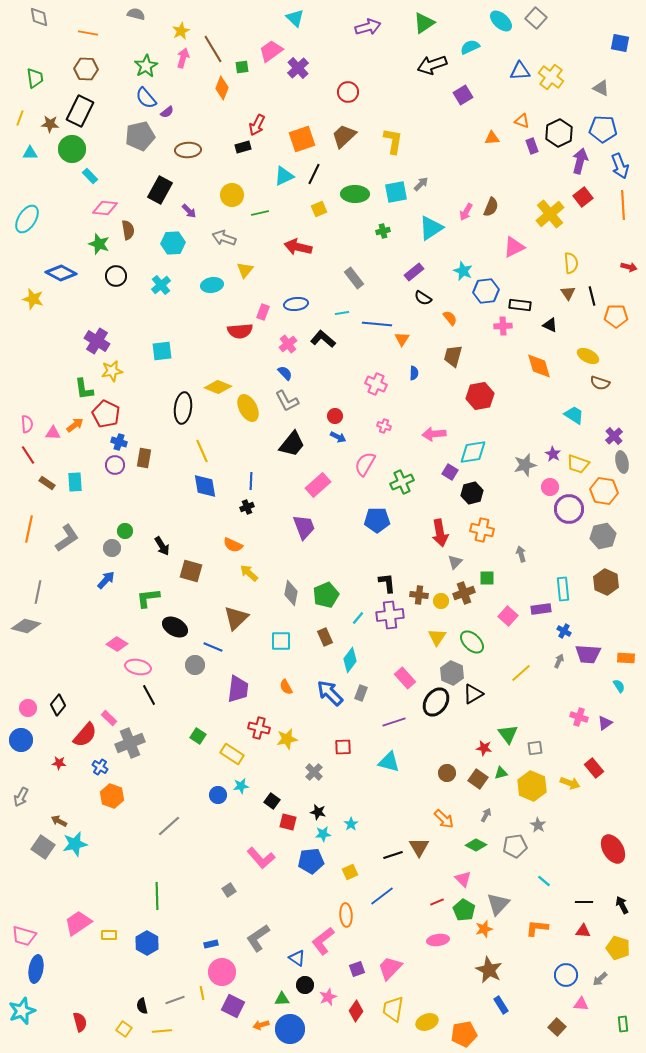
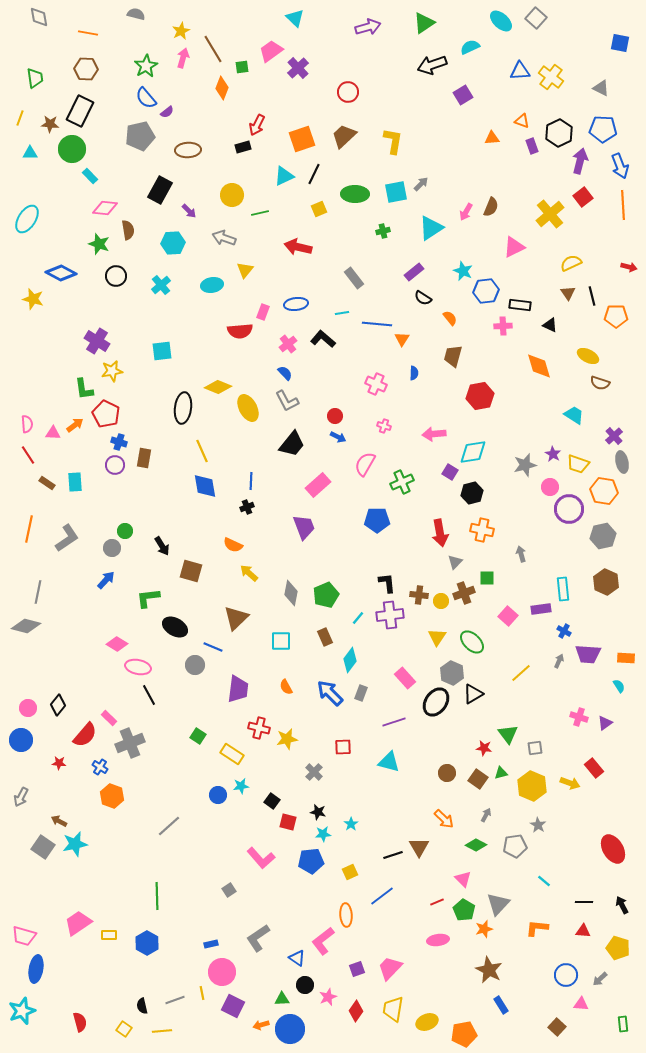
yellow semicircle at (571, 263): rotated 110 degrees counterclockwise
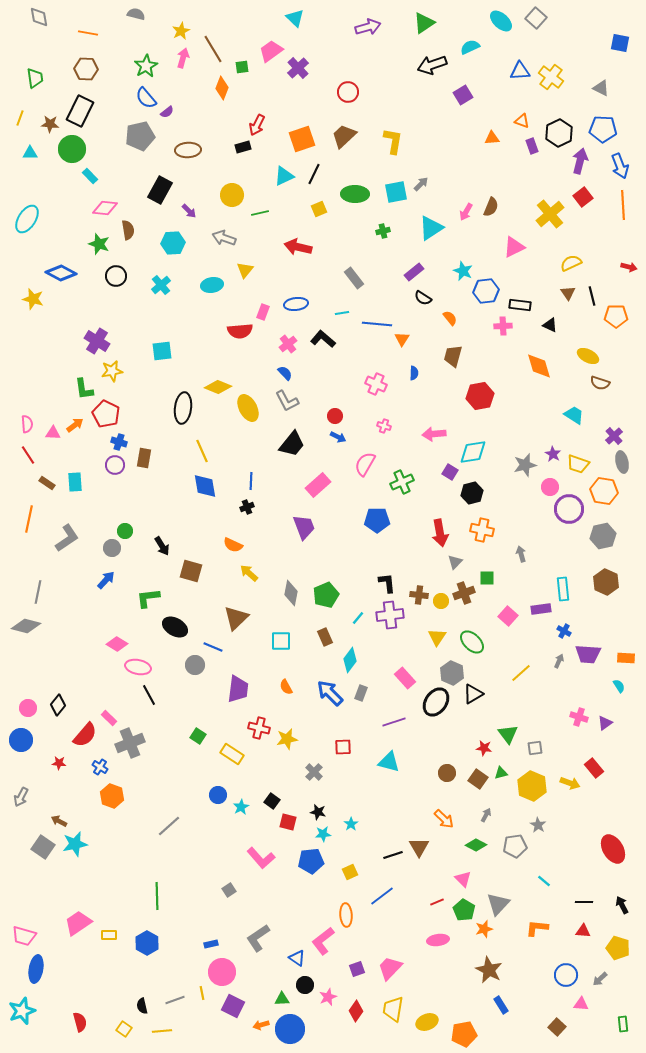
orange line at (29, 529): moved 10 px up
cyan star at (241, 786): moved 21 px down; rotated 21 degrees counterclockwise
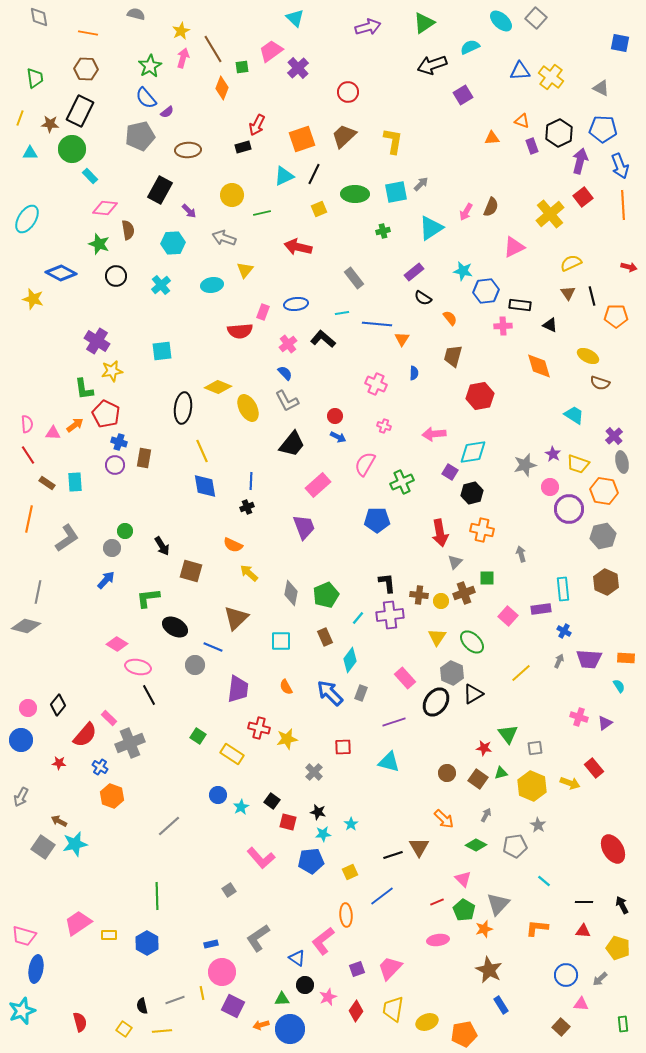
green star at (146, 66): moved 4 px right
green line at (260, 213): moved 2 px right
cyan star at (463, 271): rotated 12 degrees counterclockwise
purple trapezoid at (588, 654): moved 1 px right, 5 px down
brown square at (557, 1027): moved 4 px right
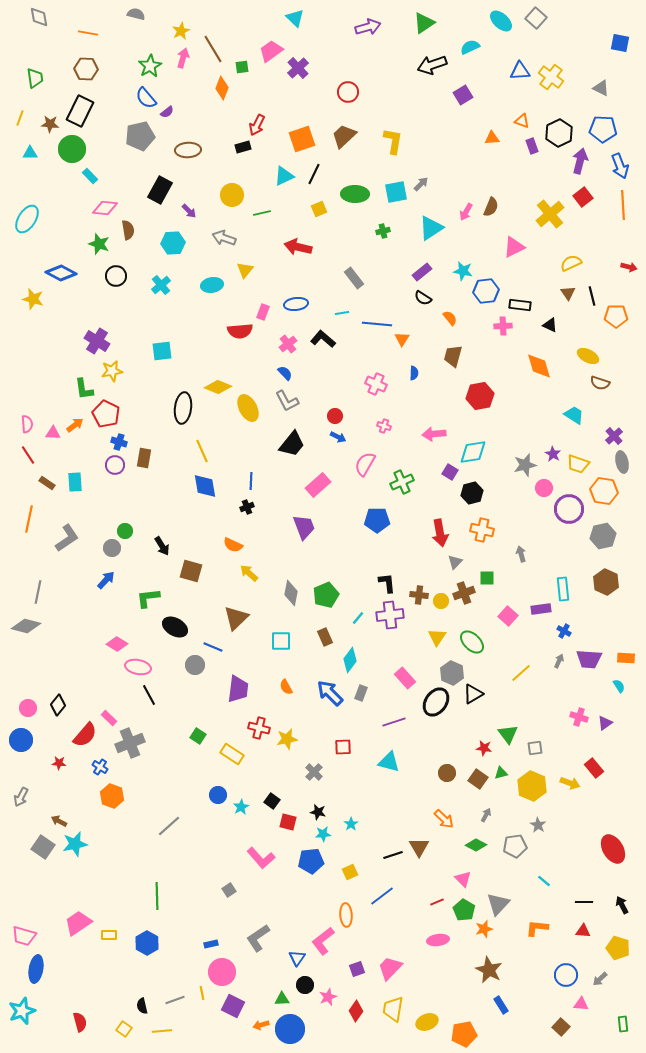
purple rectangle at (414, 272): moved 8 px right
pink circle at (550, 487): moved 6 px left, 1 px down
blue triangle at (297, 958): rotated 30 degrees clockwise
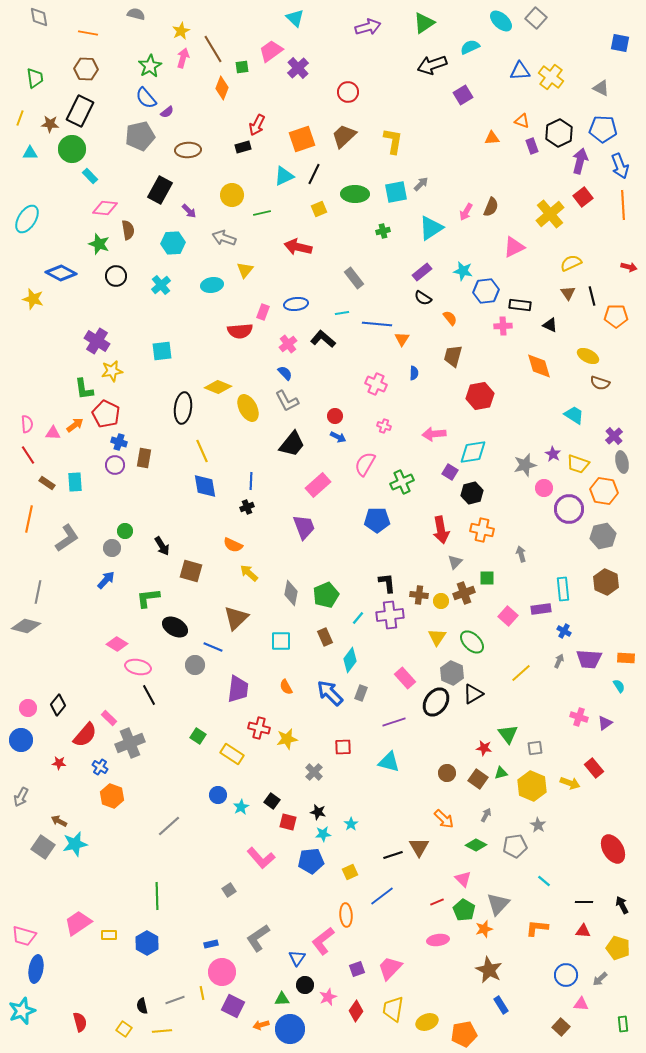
red arrow at (440, 533): moved 1 px right, 3 px up
